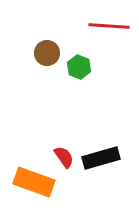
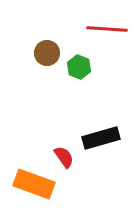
red line: moved 2 px left, 3 px down
black rectangle: moved 20 px up
orange rectangle: moved 2 px down
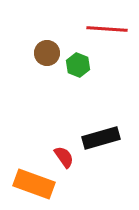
green hexagon: moved 1 px left, 2 px up
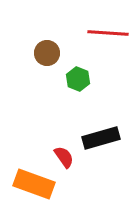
red line: moved 1 px right, 4 px down
green hexagon: moved 14 px down
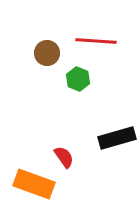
red line: moved 12 px left, 8 px down
black rectangle: moved 16 px right
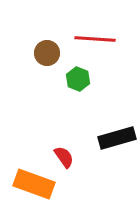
red line: moved 1 px left, 2 px up
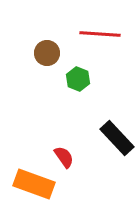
red line: moved 5 px right, 5 px up
black rectangle: rotated 63 degrees clockwise
